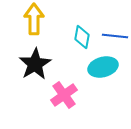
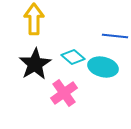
cyan diamond: moved 9 px left, 20 px down; rotated 60 degrees counterclockwise
cyan ellipse: rotated 28 degrees clockwise
pink cross: moved 2 px up
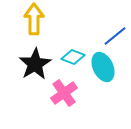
blue line: rotated 45 degrees counterclockwise
cyan diamond: rotated 20 degrees counterclockwise
cyan ellipse: rotated 52 degrees clockwise
